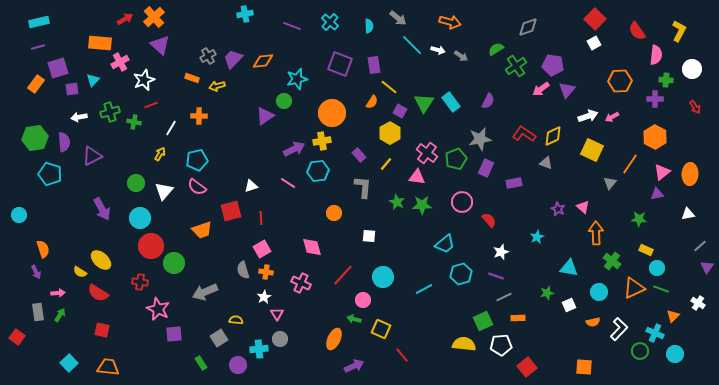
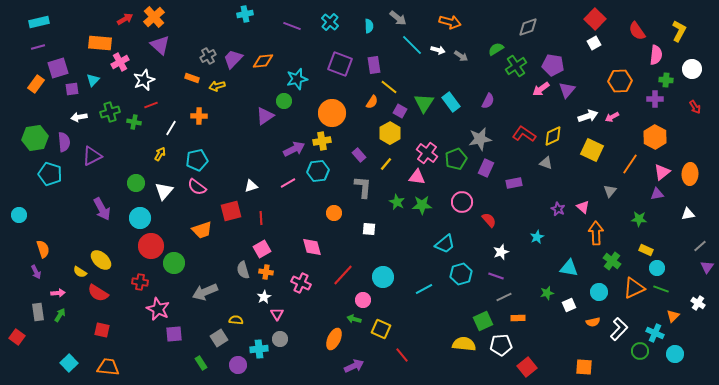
pink line at (288, 183): rotated 63 degrees counterclockwise
gray triangle at (610, 183): moved 8 px down
white square at (369, 236): moved 7 px up
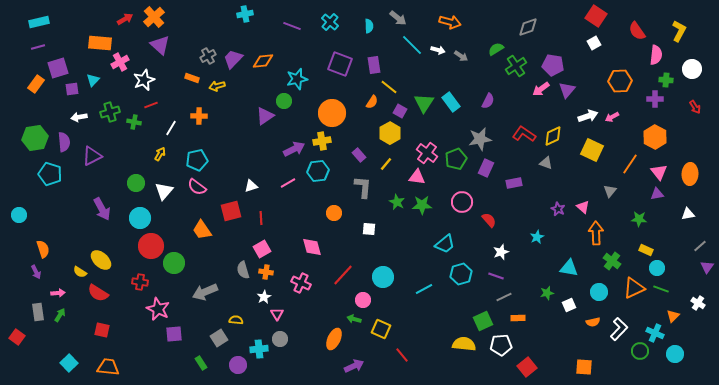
red square at (595, 19): moved 1 px right, 3 px up; rotated 10 degrees counterclockwise
pink triangle at (662, 172): moved 3 px left; rotated 30 degrees counterclockwise
orange trapezoid at (202, 230): rotated 75 degrees clockwise
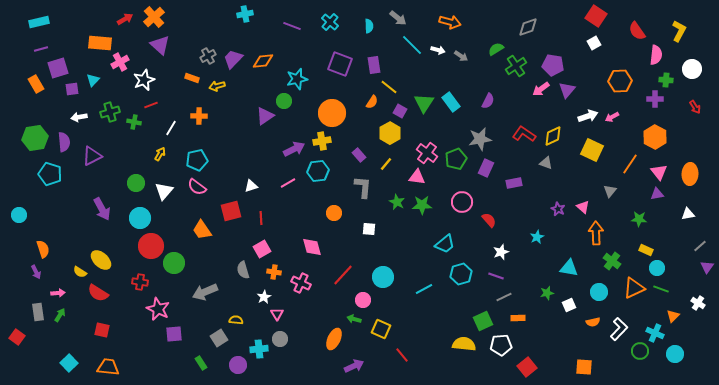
purple line at (38, 47): moved 3 px right, 2 px down
orange rectangle at (36, 84): rotated 66 degrees counterclockwise
orange cross at (266, 272): moved 8 px right
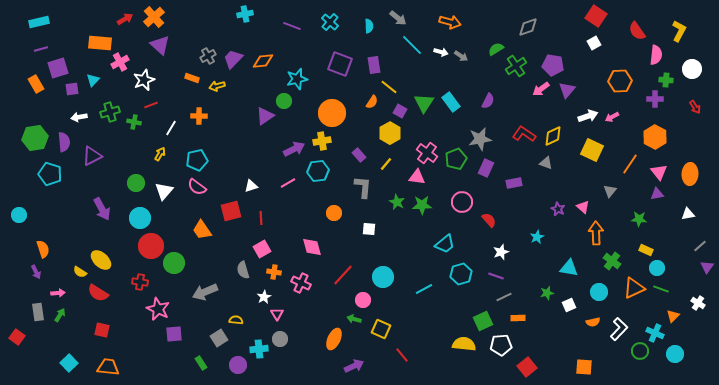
white arrow at (438, 50): moved 3 px right, 2 px down
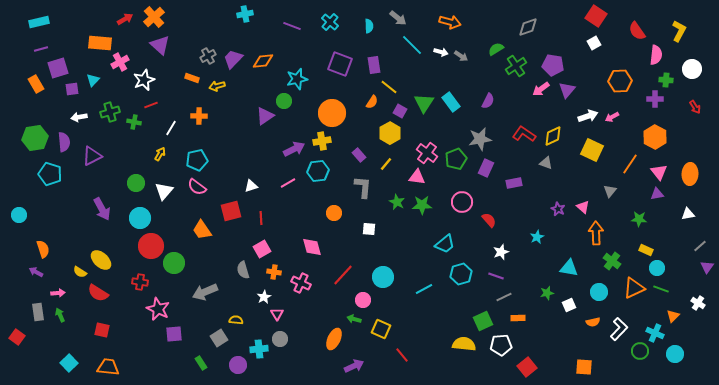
purple arrow at (36, 272): rotated 144 degrees clockwise
green arrow at (60, 315): rotated 56 degrees counterclockwise
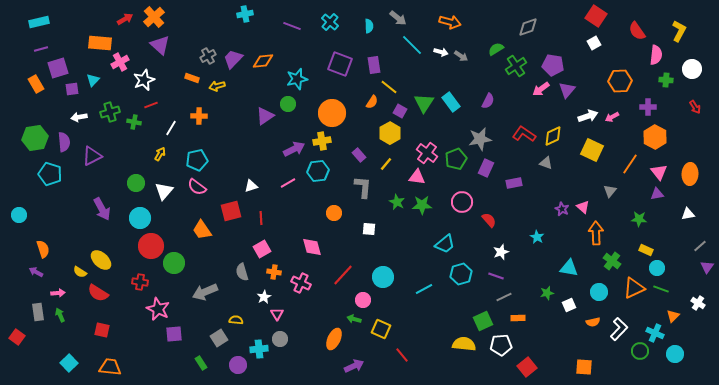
purple cross at (655, 99): moved 7 px left, 8 px down
green circle at (284, 101): moved 4 px right, 3 px down
purple star at (558, 209): moved 4 px right
cyan star at (537, 237): rotated 16 degrees counterclockwise
gray semicircle at (243, 270): moved 1 px left, 2 px down
orange trapezoid at (108, 367): moved 2 px right
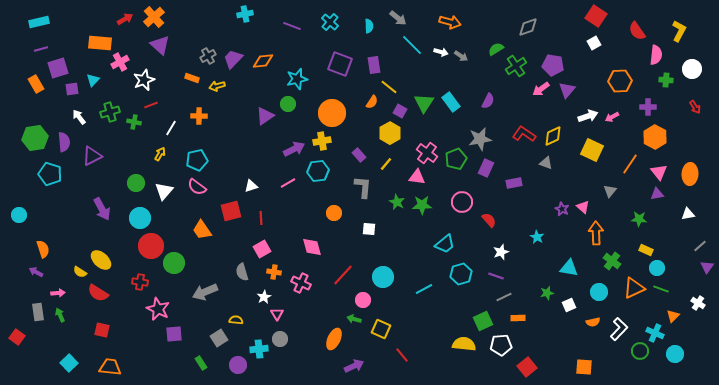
white arrow at (79, 117): rotated 63 degrees clockwise
